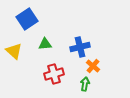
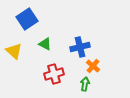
green triangle: rotated 32 degrees clockwise
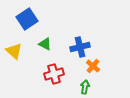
green arrow: moved 3 px down
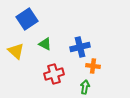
yellow triangle: moved 2 px right
orange cross: rotated 32 degrees counterclockwise
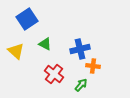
blue cross: moved 2 px down
red cross: rotated 36 degrees counterclockwise
green arrow: moved 4 px left, 2 px up; rotated 32 degrees clockwise
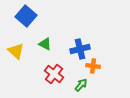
blue square: moved 1 px left, 3 px up; rotated 15 degrees counterclockwise
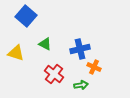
yellow triangle: moved 2 px down; rotated 24 degrees counterclockwise
orange cross: moved 1 px right, 1 px down; rotated 16 degrees clockwise
green arrow: rotated 40 degrees clockwise
